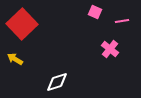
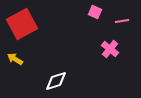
red square: rotated 16 degrees clockwise
white diamond: moved 1 px left, 1 px up
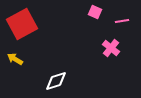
pink cross: moved 1 px right, 1 px up
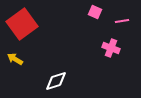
red square: rotated 8 degrees counterclockwise
pink cross: rotated 18 degrees counterclockwise
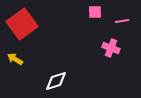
pink square: rotated 24 degrees counterclockwise
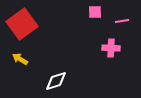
pink cross: rotated 18 degrees counterclockwise
yellow arrow: moved 5 px right
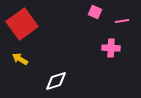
pink square: rotated 24 degrees clockwise
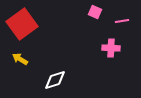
white diamond: moved 1 px left, 1 px up
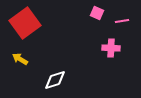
pink square: moved 2 px right, 1 px down
red square: moved 3 px right, 1 px up
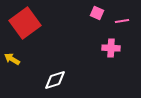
yellow arrow: moved 8 px left
